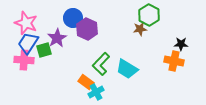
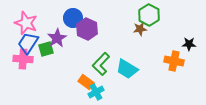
black star: moved 8 px right
green square: moved 2 px right, 1 px up
pink cross: moved 1 px left, 1 px up
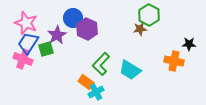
purple star: moved 3 px up
pink cross: rotated 18 degrees clockwise
cyan trapezoid: moved 3 px right, 1 px down
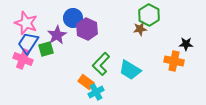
black star: moved 3 px left
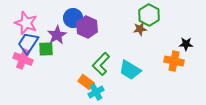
purple hexagon: moved 2 px up
green square: rotated 14 degrees clockwise
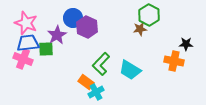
blue trapezoid: rotated 50 degrees clockwise
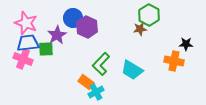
cyan trapezoid: moved 2 px right
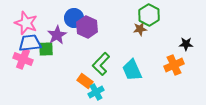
blue circle: moved 1 px right
blue trapezoid: moved 2 px right
orange cross: moved 4 px down; rotated 36 degrees counterclockwise
cyan trapezoid: rotated 35 degrees clockwise
orange rectangle: moved 1 px left, 1 px up
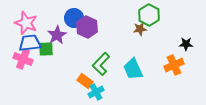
cyan trapezoid: moved 1 px right, 1 px up
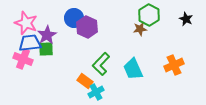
purple star: moved 10 px left
black star: moved 25 px up; rotated 24 degrees clockwise
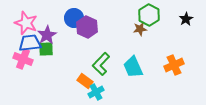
black star: rotated 16 degrees clockwise
cyan trapezoid: moved 2 px up
